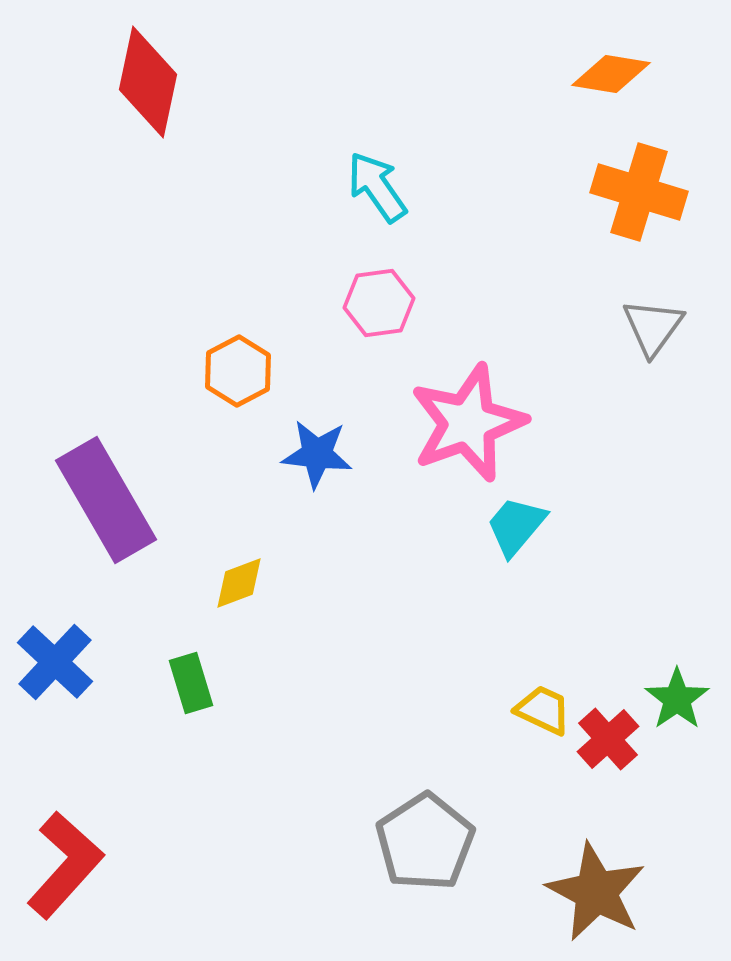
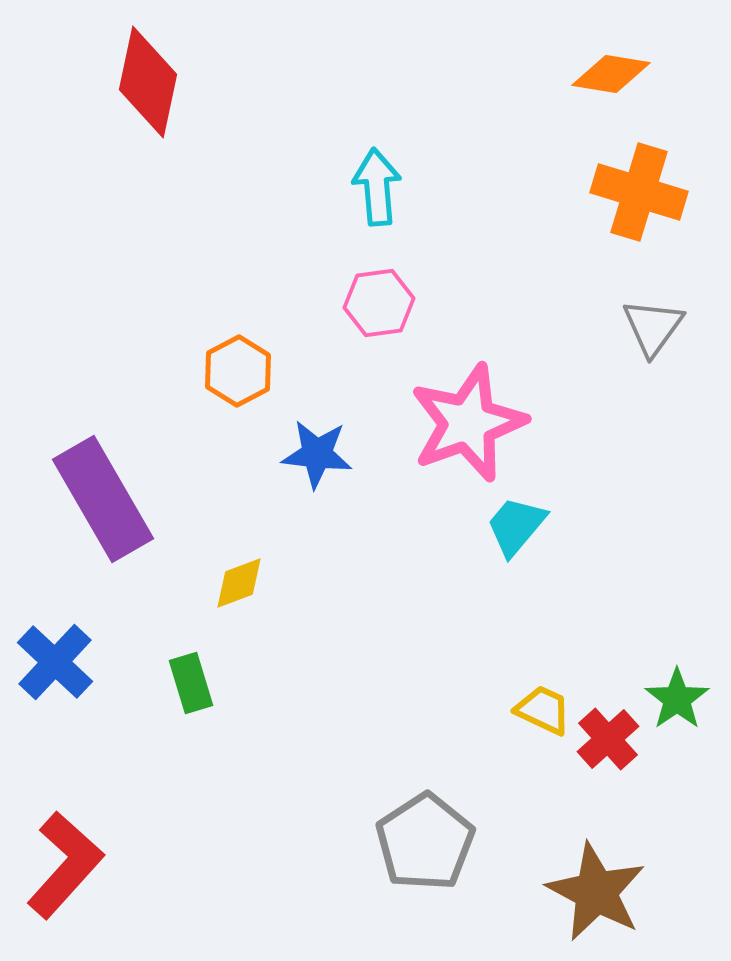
cyan arrow: rotated 30 degrees clockwise
purple rectangle: moved 3 px left, 1 px up
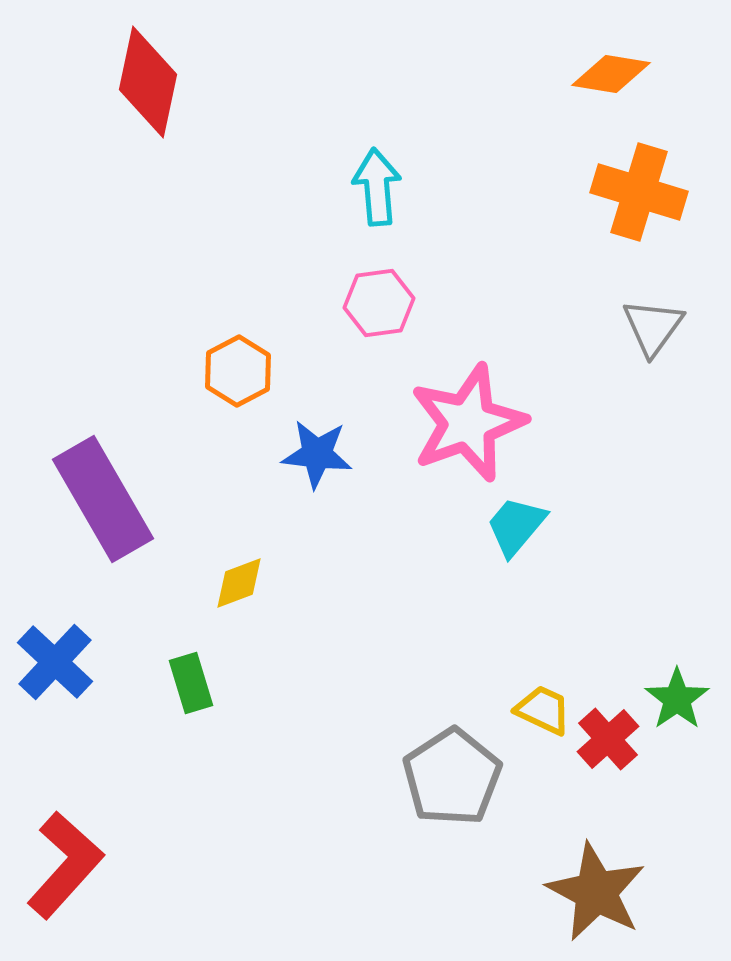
gray pentagon: moved 27 px right, 65 px up
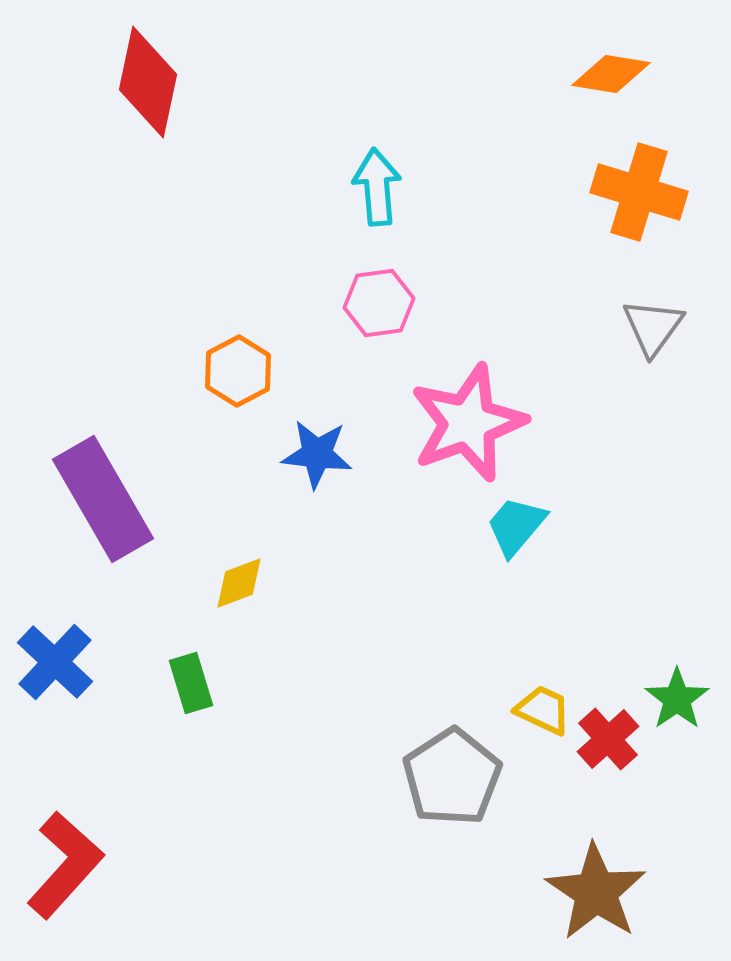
brown star: rotated 6 degrees clockwise
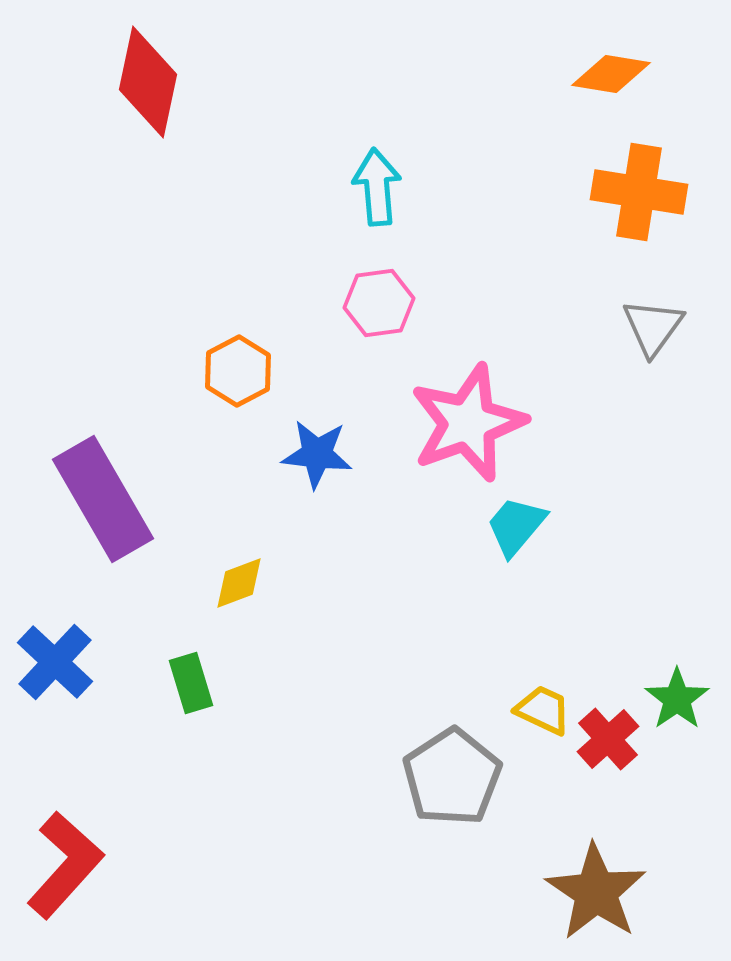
orange cross: rotated 8 degrees counterclockwise
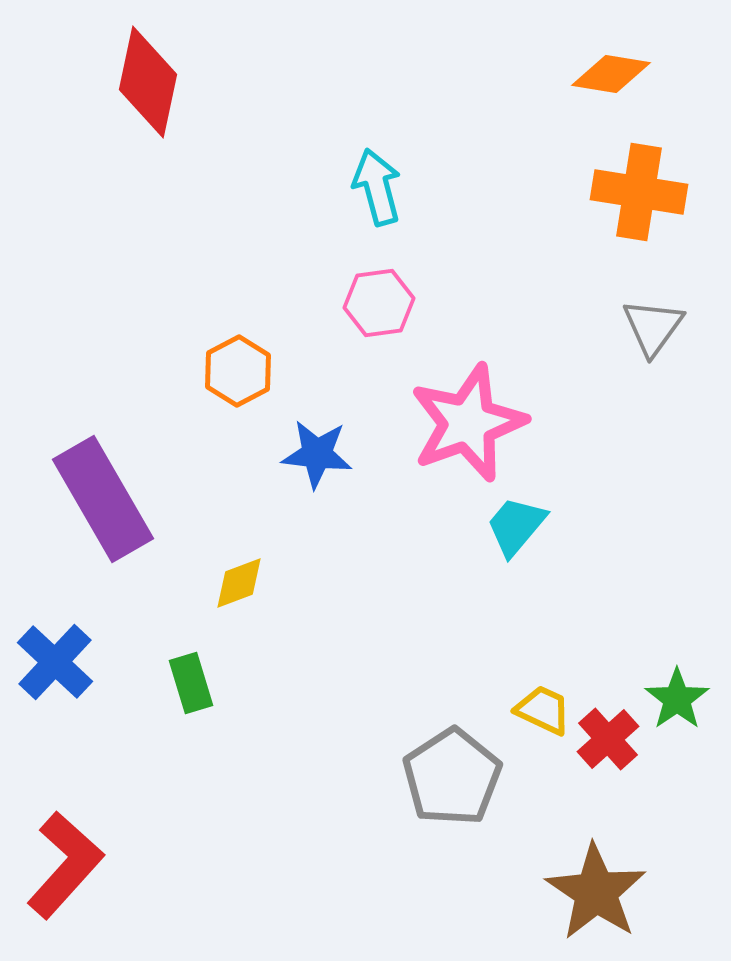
cyan arrow: rotated 10 degrees counterclockwise
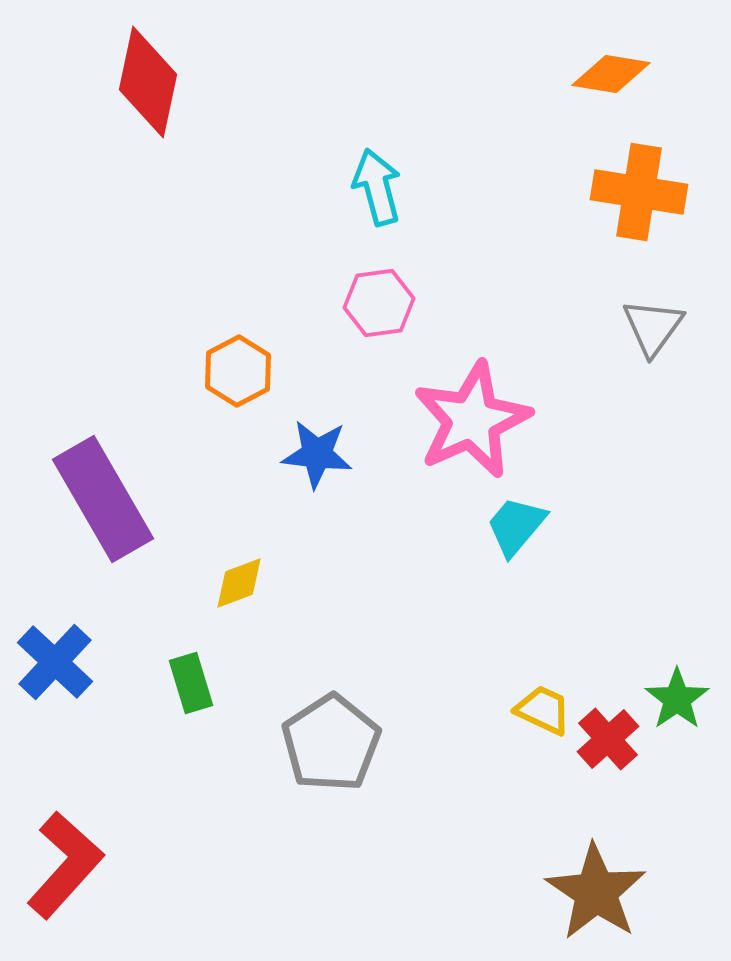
pink star: moved 4 px right, 3 px up; rotated 4 degrees counterclockwise
gray pentagon: moved 121 px left, 34 px up
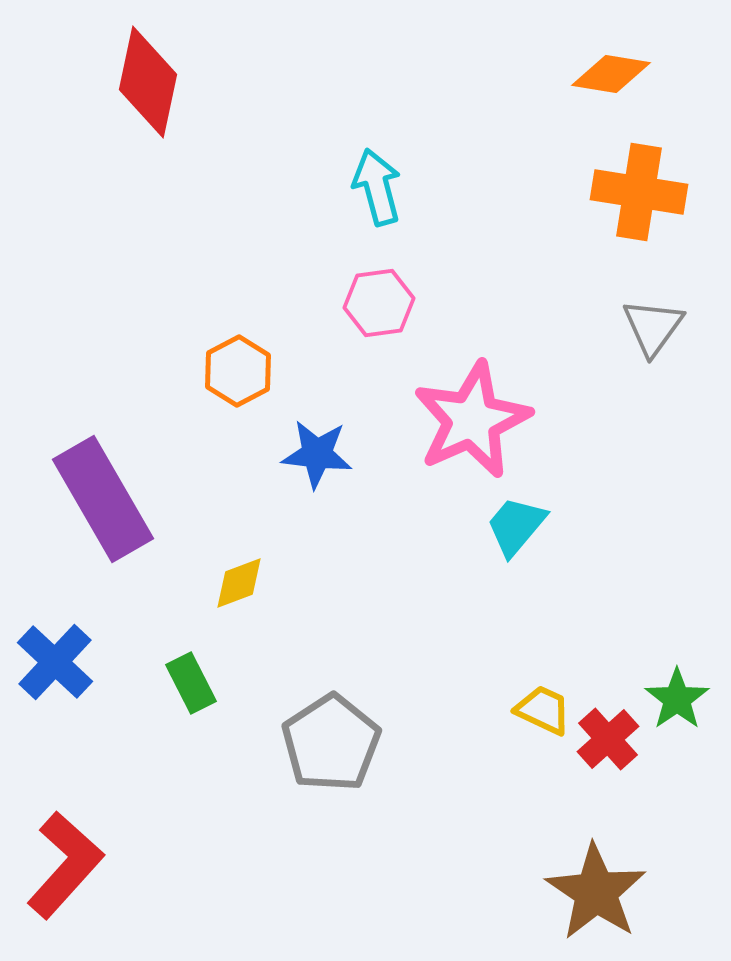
green rectangle: rotated 10 degrees counterclockwise
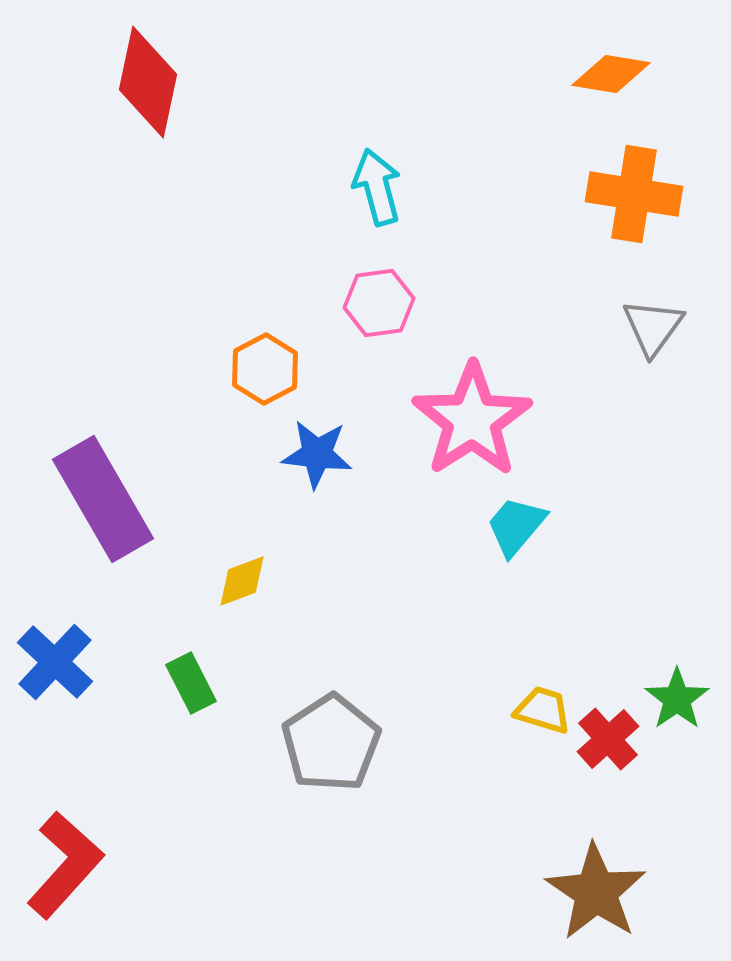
orange cross: moved 5 px left, 2 px down
orange hexagon: moved 27 px right, 2 px up
pink star: rotated 9 degrees counterclockwise
yellow diamond: moved 3 px right, 2 px up
yellow trapezoid: rotated 8 degrees counterclockwise
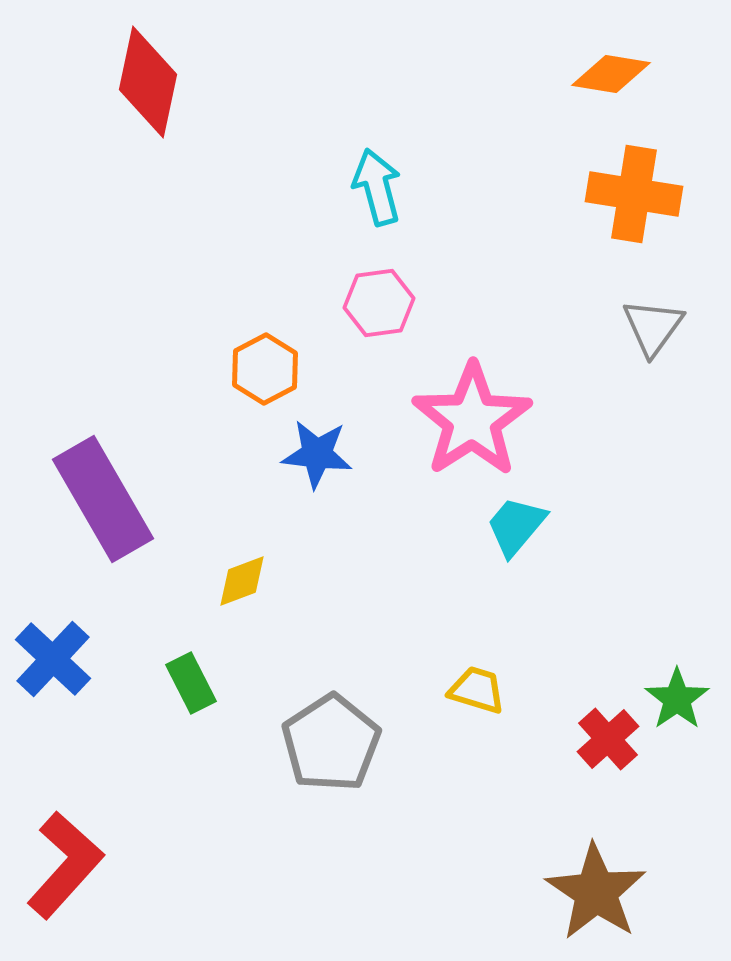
blue cross: moved 2 px left, 3 px up
yellow trapezoid: moved 66 px left, 20 px up
